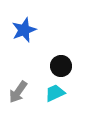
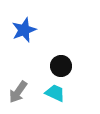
cyan trapezoid: rotated 50 degrees clockwise
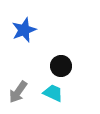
cyan trapezoid: moved 2 px left
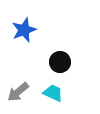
black circle: moved 1 px left, 4 px up
gray arrow: rotated 15 degrees clockwise
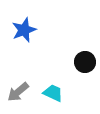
black circle: moved 25 px right
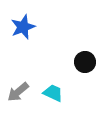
blue star: moved 1 px left, 3 px up
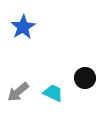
blue star: rotated 10 degrees counterclockwise
black circle: moved 16 px down
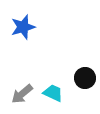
blue star: rotated 15 degrees clockwise
gray arrow: moved 4 px right, 2 px down
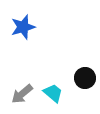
cyan trapezoid: rotated 15 degrees clockwise
